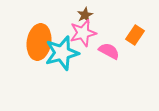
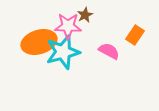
pink star: moved 15 px left, 7 px up; rotated 16 degrees clockwise
orange ellipse: rotated 64 degrees clockwise
cyan star: moved 1 px right, 1 px up
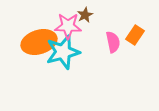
pink semicircle: moved 4 px right, 9 px up; rotated 50 degrees clockwise
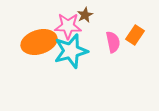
cyan star: moved 8 px right, 1 px up
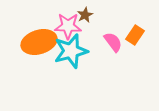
pink semicircle: rotated 25 degrees counterclockwise
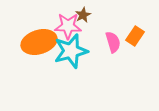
brown star: moved 2 px left
orange rectangle: moved 1 px down
pink semicircle: rotated 20 degrees clockwise
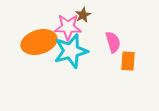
pink star: moved 1 px down
orange rectangle: moved 7 px left, 25 px down; rotated 30 degrees counterclockwise
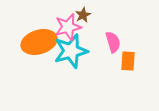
pink star: rotated 16 degrees counterclockwise
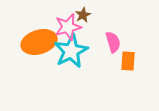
cyan star: rotated 12 degrees counterclockwise
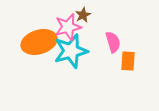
cyan star: rotated 12 degrees clockwise
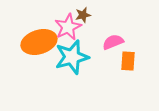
brown star: rotated 14 degrees clockwise
pink star: rotated 12 degrees counterclockwise
pink semicircle: rotated 95 degrees counterclockwise
cyan star: moved 1 px right, 6 px down
